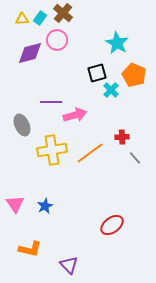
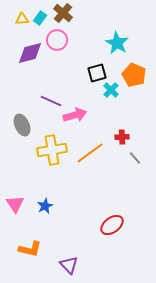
purple line: moved 1 px up; rotated 25 degrees clockwise
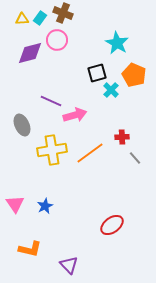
brown cross: rotated 18 degrees counterclockwise
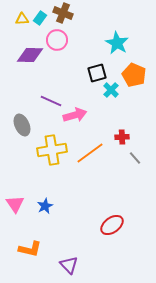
purple diamond: moved 2 px down; rotated 16 degrees clockwise
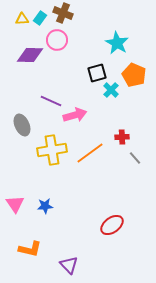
blue star: rotated 21 degrees clockwise
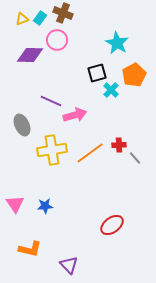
yellow triangle: rotated 16 degrees counterclockwise
orange pentagon: rotated 20 degrees clockwise
red cross: moved 3 px left, 8 px down
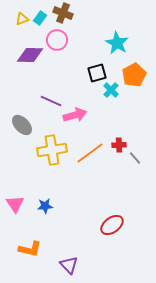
gray ellipse: rotated 20 degrees counterclockwise
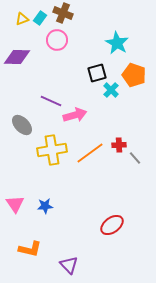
purple diamond: moved 13 px left, 2 px down
orange pentagon: rotated 25 degrees counterclockwise
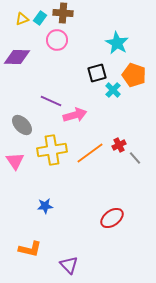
brown cross: rotated 18 degrees counterclockwise
cyan cross: moved 2 px right
red cross: rotated 24 degrees counterclockwise
pink triangle: moved 43 px up
red ellipse: moved 7 px up
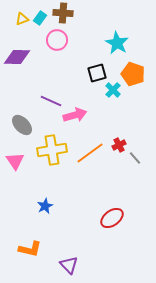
orange pentagon: moved 1 px left, 1 px up
blue star: rotated 21 degrees counterclockwise
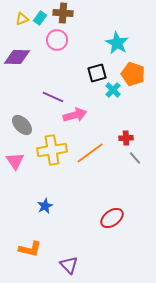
purple line: moved 2 px right, 4 px up
red cross: moved 7 px right, 7 px up; rotated 24 degrees clockwise
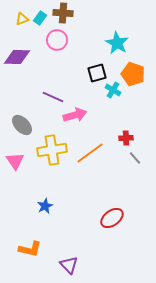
cyan cross: rotated 14 degrees counterclockwise
